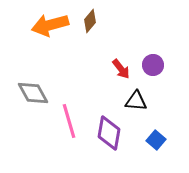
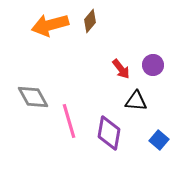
gray diamond: moved 4 px down
blue square: moved 3 px right
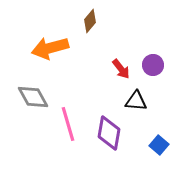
orange arrow: moved 23 px down
pink line: moved 1 px left, 3 px down
blue square: moved 5 px down
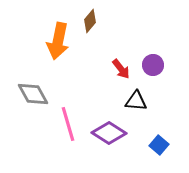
orange arrow: moved 8 px right, 7 px up; rotated 63 degrees counterclockwise
gray diamond: moved 3 px up
purple diamond: rotated 68 degrees counterclockwise
